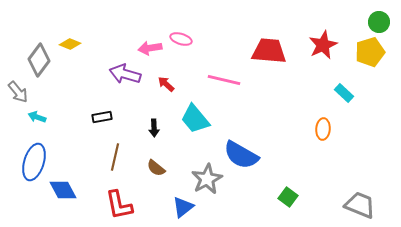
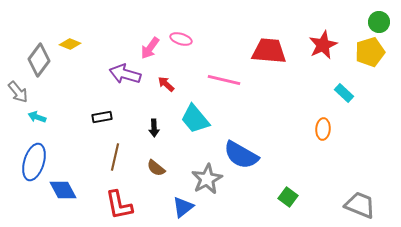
pink arrow: rotated 45 degrees counterclockwise
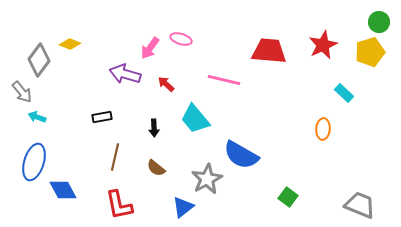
gray arrow: moved 4 px right
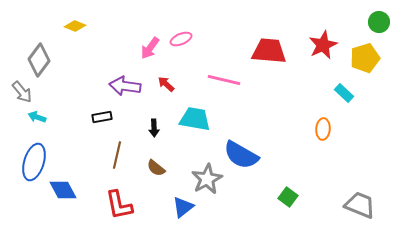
pink ellipse: rotated 40 degrees counterclockwise
yellow diamond: moved 5 px right, 18 px up
yellow pentagon: moved 5 px left, 6 px down
purple arrow: moved 12 px down; rotated 8 degrees counterclockwise
cyan trapezoid: rotated 140 degrees clockwise
brown line: moved 2 px right, 2 px up
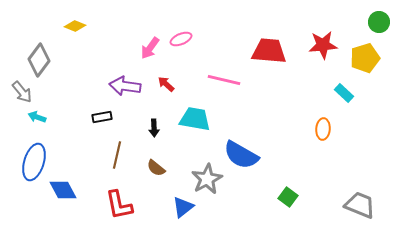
red star: rotated 20 degrees clockwise
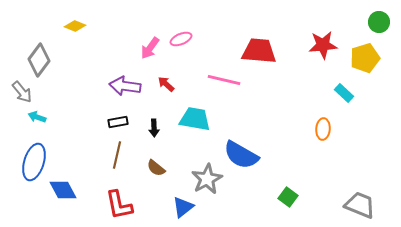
red trapezoid: moved 10 px left
black rectangle: moved 16 px right, 5 px down
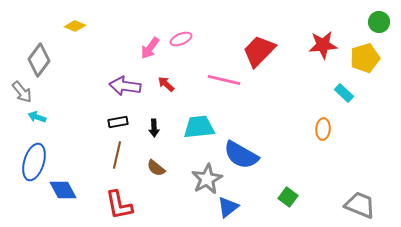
red trapezoid: rotated 51 degrees counterclockwise
cyan trapezoid: moved 4 px right, 8 px down; rotated 16 degrees counterclockwise
blue triangle: moved 45 px right
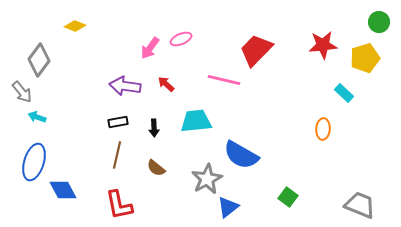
red trapezoid: moved 3 px left, 1 px up
cyan trapezoid: moved 3 px left, 6 px up
